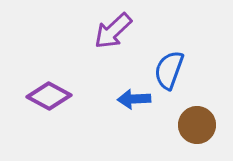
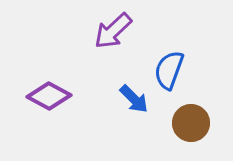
blue arrow: rotated 132 degrees counterclockwise
brown circle: moved 6 px left, 2 px up
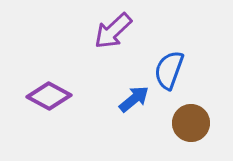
blue arrow: rotated 84 degrees counterclockwise
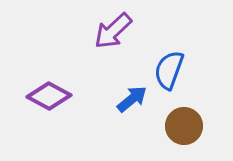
blue arrow: moved 2 px left
brown circle: moved 7 px left, 3 px down
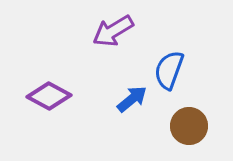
purple arrow: rotated 12 degrees clockwise
brown circle: moved 5 px right
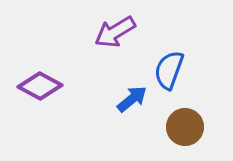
purple arrow: moved 2 px right, 1 px down
purple diamond: moved 9 px left, 10 px up
brown circle: moved 4 px left, 1 px down
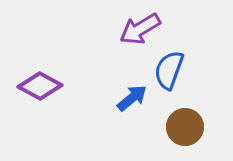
purple arrow: moved 25 px right, 3 px up
blue arrow: moved 1 px up
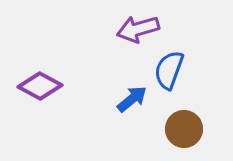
purple arrow: moved 2 px left; rotated 15 degrees clockwise
blue arrow: moved 1 px down
brown circle: moved 1 px left, 2 px down
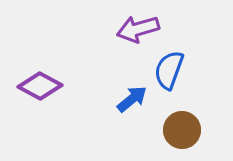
brown circle: moved 2 px left, 1 px down
